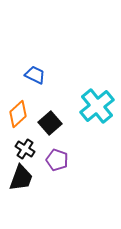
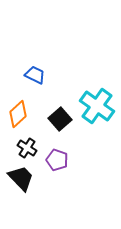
cyan cross: rotated 16 degrees counterclockwise
black square: moved 10 px right, 4 px up
black cross: moved 2 px right, 1 px up
black trapezoid: rotated 64 degrees counterclockwise
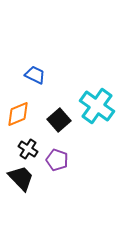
orange diamond: rotated 20 degrees clockwise
black square: moved 1 px left, 1 px down
black cross: moved 1 px right, 1 px down
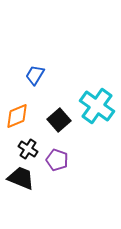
blue trapezoid: rotated 85 degrees counterclockwise
orange diamond: moved 1 px left, 2 px down
black trapezoid: rotated 24 degrees counterclockwise
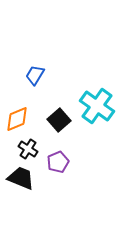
orange diamond: moved 3 px down
purple pentagon: moved 1 px right, 2 px down; rotated 30 degrees clockwise
